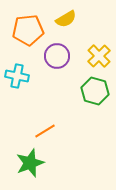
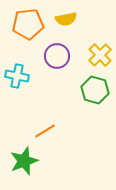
yellow semicircle: rotated 20 degrees clockwise
orange pentagon: moved 6 px up
yellow cross: moved 1 px right, 1 px up
green hexagon: moved 1 px up
green star: moved 6 px left, 2 px up
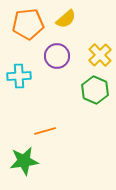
yellow semicircle: rotated 30 degrees counterclockwise
cyan cross: moved 2 px right; rotated 15 degrees counterclockwise
green hexagon: rotated 8 degrees clockwise
orange line: rotated 15 degrees clockwise
green star: rotated 12 degrees clockwise
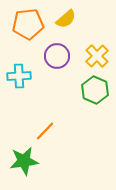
yellow cross: moved 3 px left, 1 px down
orange line: rotated 30 degrees counterclockwise
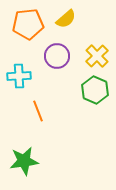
orange line: moved 7 px left, 20 px up; rotated 65 degrees counterclockwise
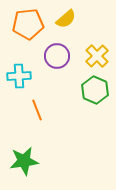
orange line: moved 1 px left, 1 px up
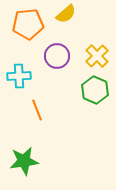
yellow semicircle: moved 5 px up
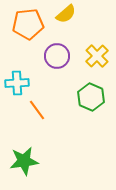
cyan cross: moved 2 px left, 7 px down
green hexagon: moved 4 px left, 7 px down
orange line: rotated 15 degrees counterclockwise
